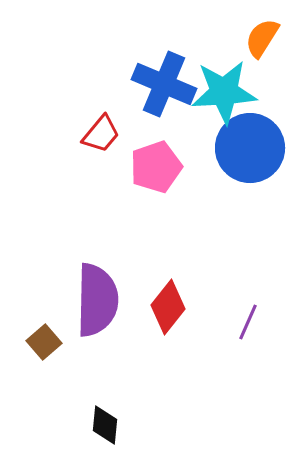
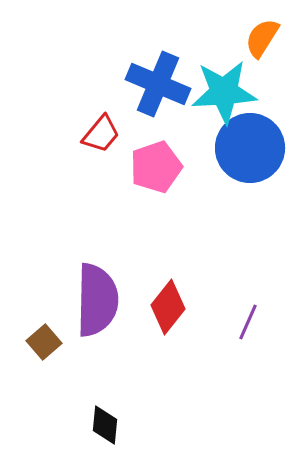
blue cross: moved 6 px left
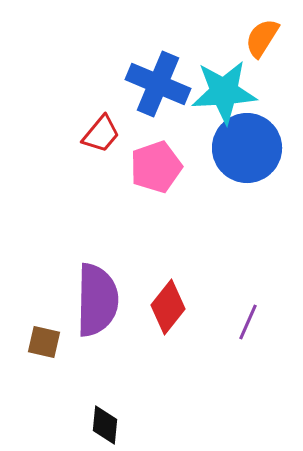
blue circle: moved 3 px left
brown square: rotated 36 degrees counterclockwise
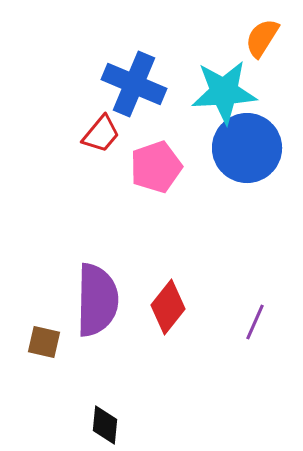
blue cross: moved 24 px left
purple line: moved 7 px right
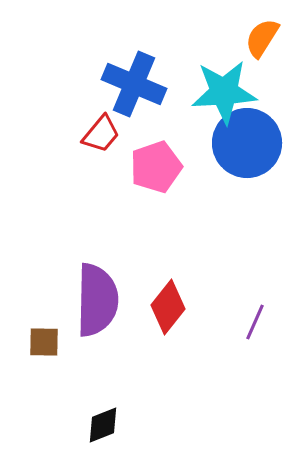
blue circle: moved 5 px up
brown square: rotated 12 degrees counterclockwise
black diamond: moved 2 px left; rotated 63 degrees clockwise
